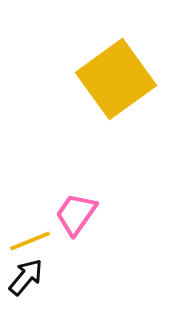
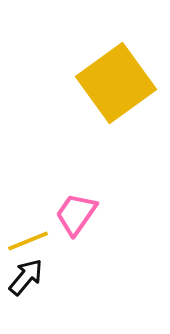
yellow square: moved 4 px down
yellow line: moved 2 px left
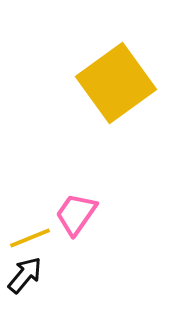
yellow line: moved 2 px right, 3 px up
black arrow: moved 1 px left, 2 px up
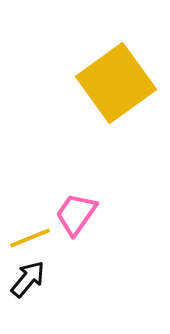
black arrow: moved 3 px right, 4 px down
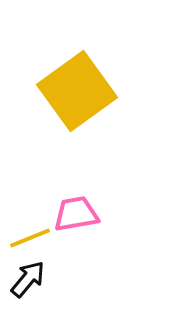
yellow square: moved 39 px left, 8 px down
pink trapezoid: rotated 45 degrees clockwise
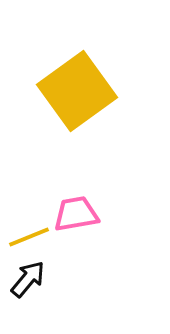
yellow line: moved 1 px left, 1 px up
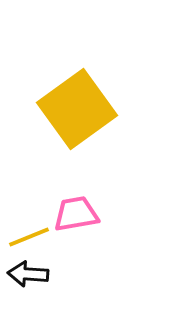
yellow square: moved 18 px down
black arrow: moved 5 px up; rotated 126 degrees counterclockwise
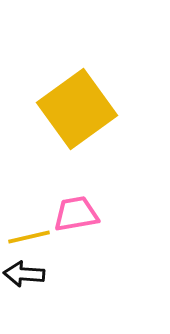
yellow line: rotated 9 degrees clockwise
black arrow: moved 4 px left
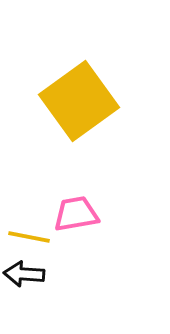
yellow square: moved 2 px right, 8 px up
yellow line: rotated 24 degrees clockwise
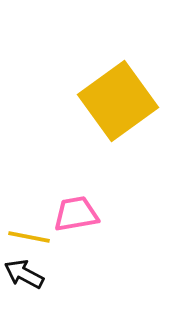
yellow square: moved 39 px right
black arrow: rotated 24 degrees clockwise
